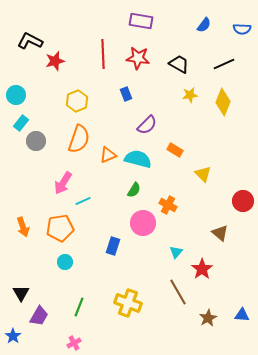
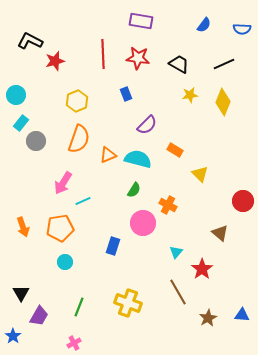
yellow triangle at (203, 174): moved 3 px left
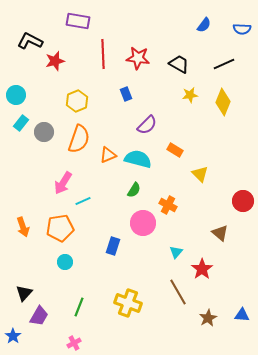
purple rectangle at (141, 21): moved 63 px left
gray circle at (36, 141): moved 8 px right, 9 px up
black triangle at (21, 293): moved 3 px right; rotated 12 degrees clockwise
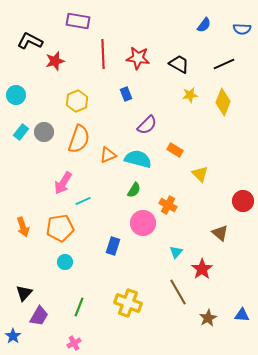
cyan rectangle at (21, 123): moved 9 px down
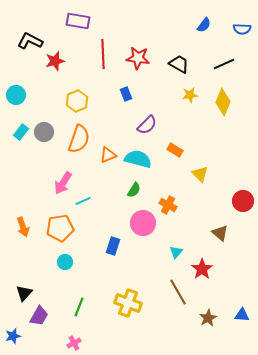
blue star at (13, 336): rotated 21 degrees clockwise
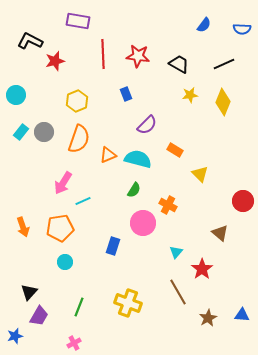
red star at (138, 58): moved 2 px up
black triangle at (24, 293): moved 5 px right, 1 px up
blue star at (13, 336): moved 2 px right
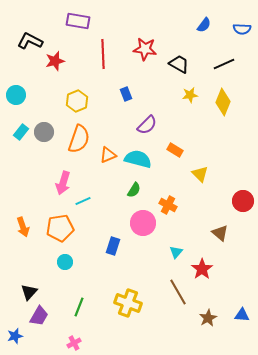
red star at (138, 56): moved 7 px right, 7 px up
pink arrow at (63, 183): rotated 15 degrees counterclockwise
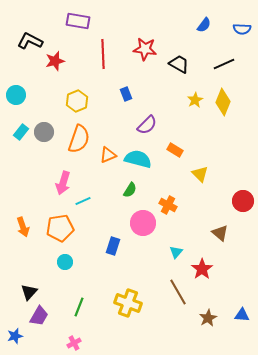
yellow star at (190, 95): moved 5 px right, 5 px down; rotated 21 degrees counterclockwise
green semicircle at (134, 190): moved 4 px left
